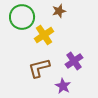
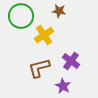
brown star: rotated 24 degrees clockwise
green circle: moved 1 px left, 1 px up
purple cross: moved 3 px left; rotated 18 degrees counterclockwise
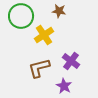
purple star: moved 1 px right
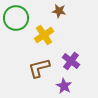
green circle: moved 5 px left, 2 px down
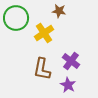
yellow cross: moved 2 px up
brown L-shape: moved 3 px right, 1 px down; rotated 65 degrees counterclockwise
purple star: moved 4 px right, 1 px up
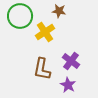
green circle: moved 4 px right, 2 px up
yellow cross: moved 1 px right, 1 px up
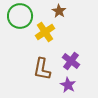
brown star: rotated 24 degrees clockwise
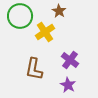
purple cross: moved 1 px left, 1 px up
brown L-shape: moved 8 px left
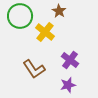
yellow cross: rotated 18 degrees counterclockwise
brown L-shape: rotated 45 degrees counterclockwise
purple star: rotated 28 degrees clockwise
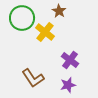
green circle: moved 2 px right, 2 px down
brown L-shape: moved 1 px left, 9 px down
